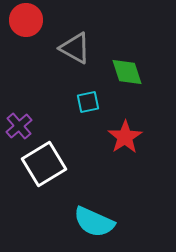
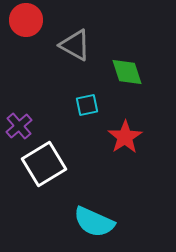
gray triangle: moved 3 px up
cyan square: moved 1 px left, 3 px down
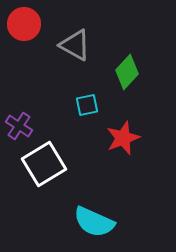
red circle: moved 2 px left, 4 px down
green diamond: rotated 60 degrees clockwise
purple cross: rotated 16 degrees counterclockwise
red star: moved 2 px left, 1 px down; rotated 12 degrees clockwise
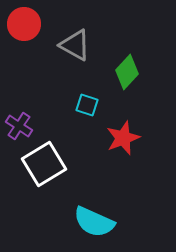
cyan square: rotated 30 degrees clockwise
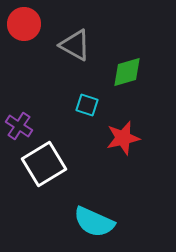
green diamond: rotated 32 degrees clockwise
red star: rotated 8 degrees clockwise
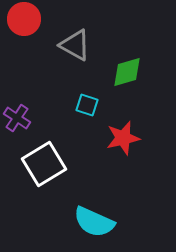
red circle: moved 5 px up
purple cross: moved 2 px left, 8 px up
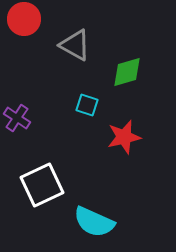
red star: moved 1 px right, 1 px up
white square: moved 2 px left, 21 px down; rotated 6 degrees clockwise
